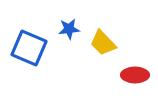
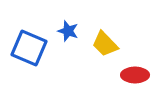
blue star: moved 1 px left, 2 px down; rotated 25 degrees clockwise
yellow trapezoid: moved 2 px right, 1 px down
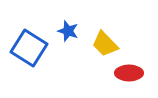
blue square: rotated 9 degrees clockwise
red ellipse: moved 6 px left, 2 px up
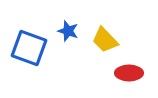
yellow trapezoid: moved 4 px up
blue square: rotated 12 degrees counterclockwise
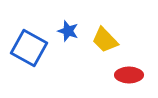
blue square: rotated 9 degrees clockwise
red ellipse: moved 2 px down
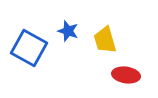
yellow trapezoid: rotated 28 degrees clockwise
red ellipse: moved 3 px left; rotated 8 degrees clockwise
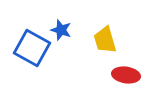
blue star: moved 7 px left, 1 px up
blue square: moved 3 px right
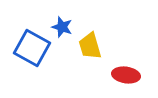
blue star: moved 1 px right, 3 px up
yellow trapezoid: moved 15 px left, 6 px down
